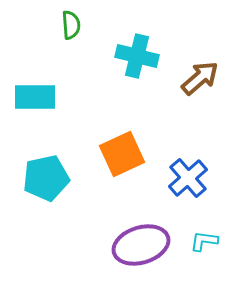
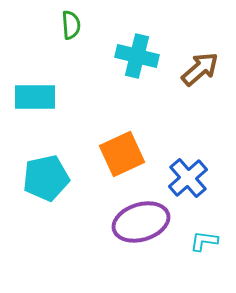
brown arrow: moved 9 px up
purple ellipse: moved 23 px up
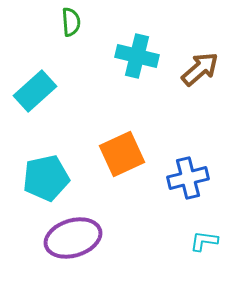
green semicircle: moved 3 px up
cyan rectangle: moved 6 px up; rotated 42 degrees counterclockwise
blue cross: rotated 27 degrees clockwise
purple ellipse: moved 68 px left, 16 px down
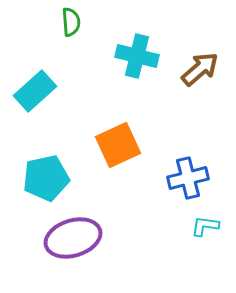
orange square: moved 4 px left, 9 px up
cyan L-shape: moved 1 px right, 15 px up
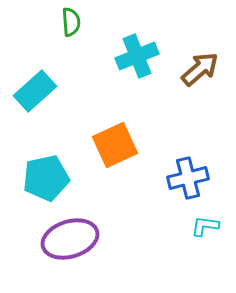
cyan cross: rotated 36 degrees counterclockwise
orange square: moved 3 px left
purple ellipse: moved 3 px left, 1 px down
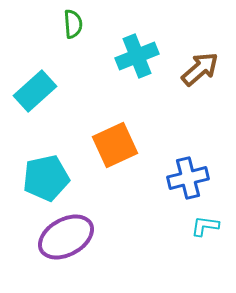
green semicircle: moved 2 px right, 2 px down
purple ellipse: moved 4 px left, 2 px up; rotated 12 degrees counterclockwise
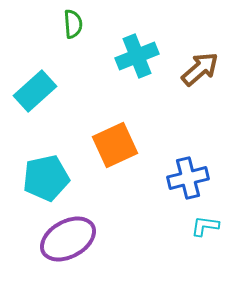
purple ellipse: moved 2 px right, 2 px down
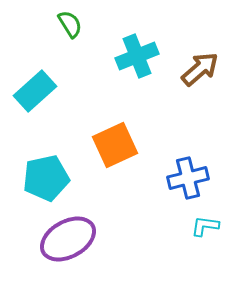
green semicircle: moved 3 px left; rotated 28 degrees counterclockwise
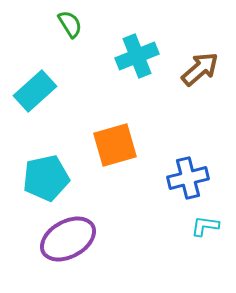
orange square: rotated 9 degrees clockwise
